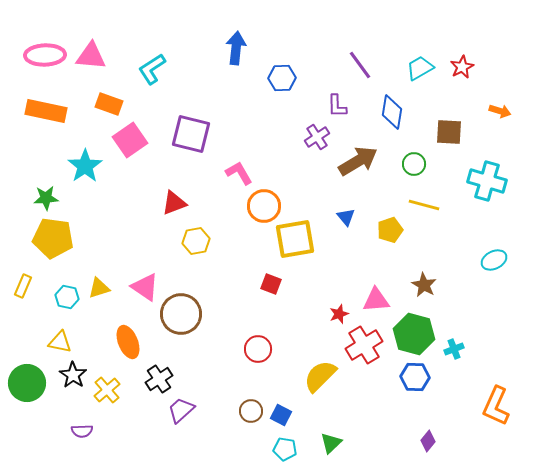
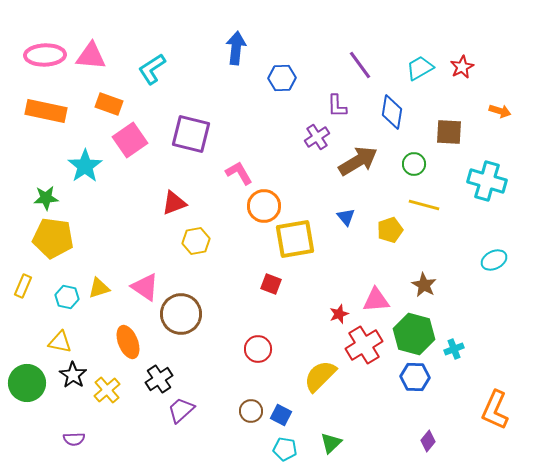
orange L-shape at (496, 406): moved 1 px left, 4 px down
purple semicircle at (82, 431): moved 8 px left, 8 px down
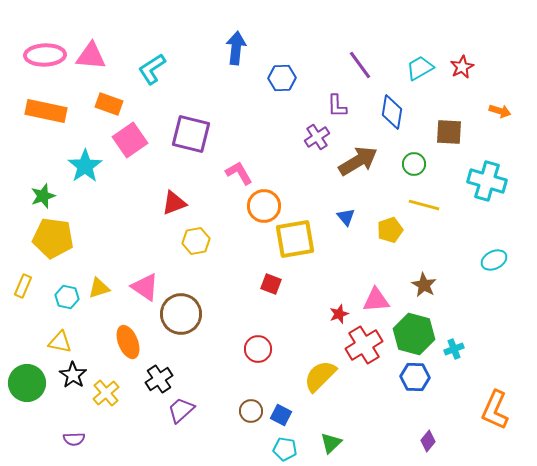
green star at (46, 198): moved 3 px left, 2 px up; rotated 15 degrees counterclockwise
yellow cross at (107, 390): moved 1 px left, 3 px down
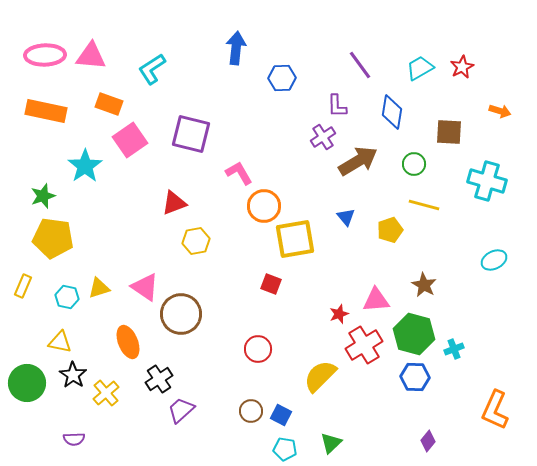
purple cross at (317, 137): moved 6 px right
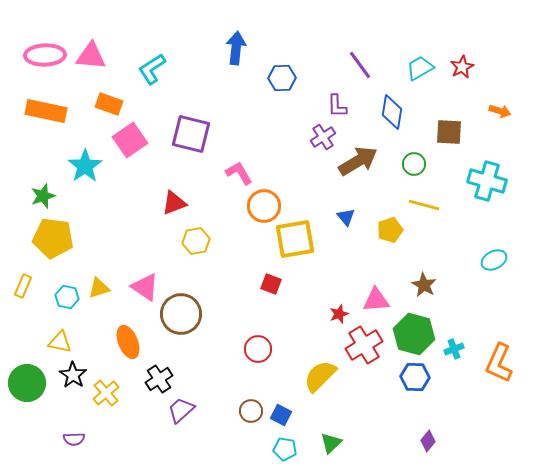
orange L-shape at (495, 410): moved 4 px right, 47 px up
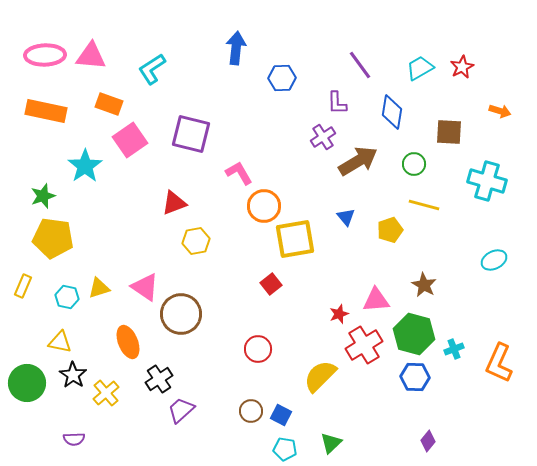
purple L-shape at (337, 106): moved 3 px up
red square at (271, 284): rotated 30 degrees clockwise
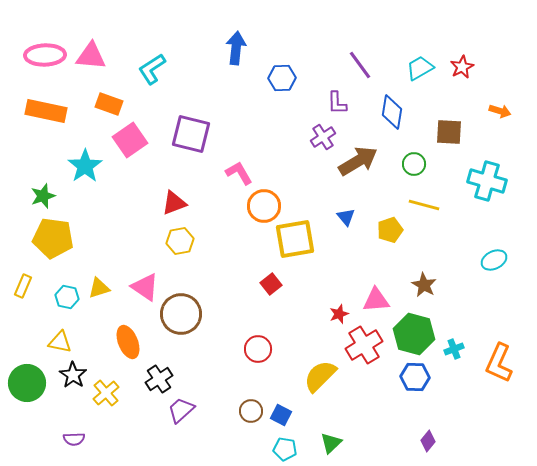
yellow hexagon at (196, 241): moved 16 px left
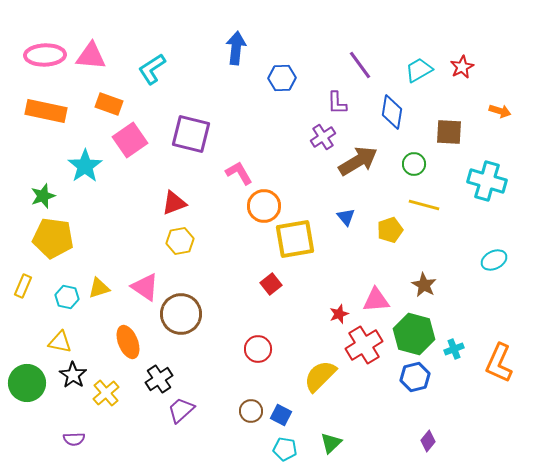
cyan trapezoid at (420, 68): moved 1 px left, 2 px down
blue hexagon at (415, 377): rotated 16 degrees counterclockwise
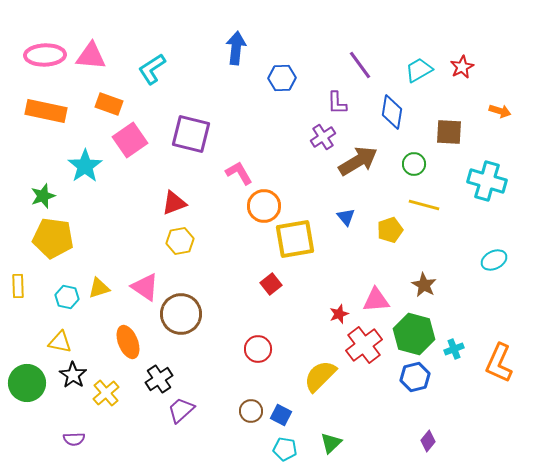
yellow rectangle at (23, 286): moved 5 px left; rotated 25 degrees counterclockwise
red cross at (364, 345): rotated 6 degrees counterclockwise
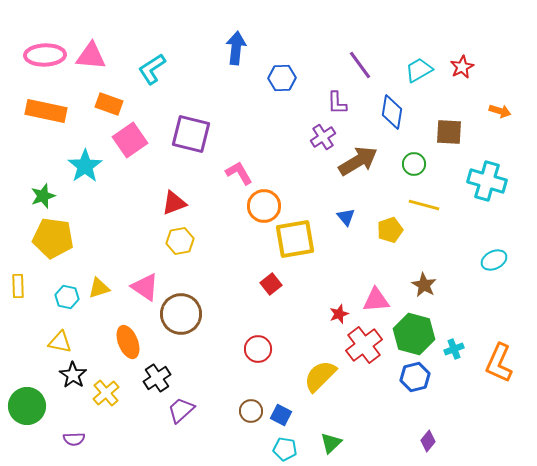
black cross at (159, 379): moved 2 px left, 1 px up
green circle at (27, 383): moved 23 px down
